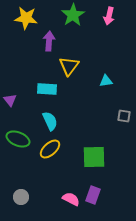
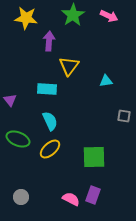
pink arrow: rotated 78 degrees counterclockwise
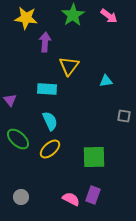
pink arrow: rotated 12 degrees clockwise
purple arrow: moved 4 px left, 1 px down
green ellipse: rotated 20 degrees clockwise
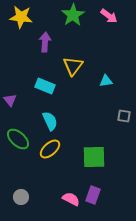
yellow star: moved 5 px left, 1 px up
yellow triangle: moved 4 px right
cyan rectangle: moved 2 px left, 3 px up; rotated 18 degrees clockwise
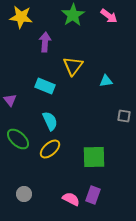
gray circle: moved 3 px right, 3 px up
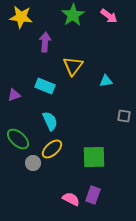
purple triangle: moved 4 px right, 5 px up; rotated 48 degrees clockwise
yellow ellipse: moved 2 px right
gray circle: moved 9 px right, 31 px up
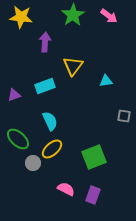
cyan rectangle: rotated 42 degrees counterclockwise
green square: rotated 20 degrees counterclockwise
pink semicircle: moved 5 px left, 10 px up
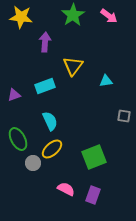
green ellipse: rotated 20 degrees clockwise
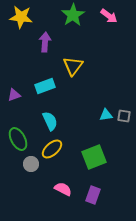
cyan triangle: moved 34 px down
gray circle: moved 2 px left, 1 px down
pink semicircle: moved 3 px left
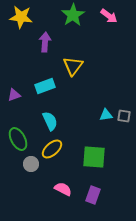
green square: rotated 25 degrees clockwise
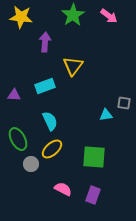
purple triangle: rotated 24 degrees clockwise
gray square: moved 13 px up
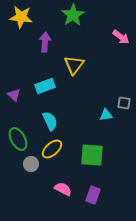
pink arrow: moved 12 px right, 21 px down
yellow triangle: moved 1 px right, 1 px up
purple triangle: rotated 40 degrees clockwise
green square: moved 2 px left, 2 px up
